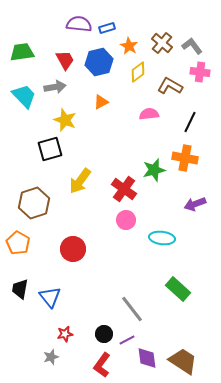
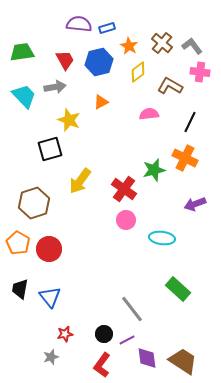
yellow star: moved 4 px right
orange cross: rotated 15 degrees clockwise
red circle: moved 24 px left
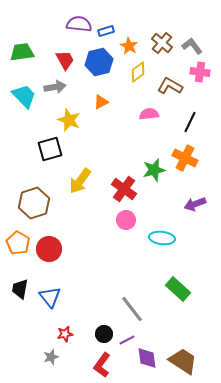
blue rectangle: moved 1 px left, 3 px down
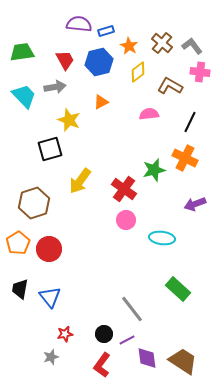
orange pentagon: rotated 10 degrees clockwise
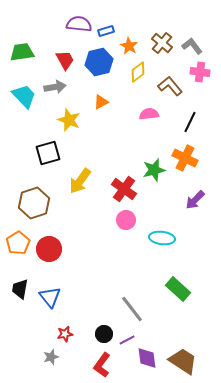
brown L-shape: rotated 20 degrees clockwise
black square: moved 2 px left, 4 px down
purple arrow: moved 4 px up; rotated 25 degrees counterclockwise
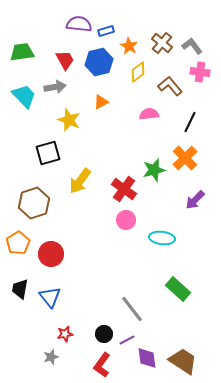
orange cross: rotated 20 degrees clockwise
red circle: moved 2 px right, 5 px down
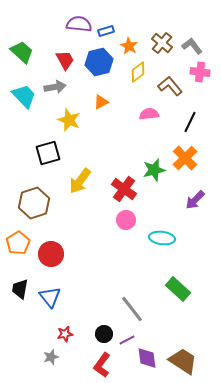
green trapezoid: rotated 50 degrees clockwise
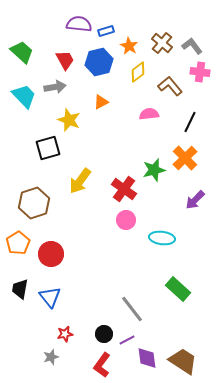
black square: moved 5 px up
